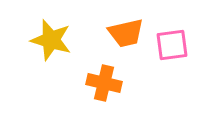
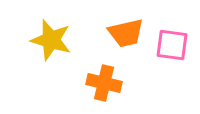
pink square: rotated 16 degrees clockwise
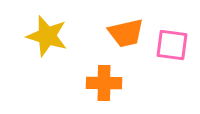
yellow star: moved 4 px left, 4 px up
orange cross: rotated 12 degrees counterclockwise
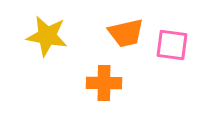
yellow star: rotated 6 degrees counterclockwise
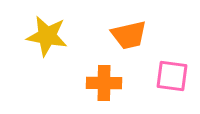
orange trapezoid: moved 3 px right, 2 px down
pink square: moved 31 px down
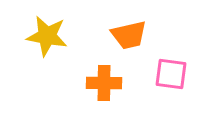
pink square: moved 1 px left, 2 px up
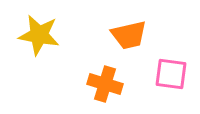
yellow star: moved 8 px left, 1 px up
orange cross: moved 1 px right, 1 px down; rotated 16 degrees clockwise
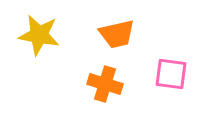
orange trapezoid: moved 12 px left, 1 px up
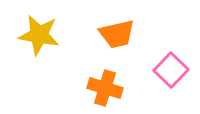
pink square: moved 4 px up; rotated 36 degrees clockwise
orange cross: moved 4 px down
